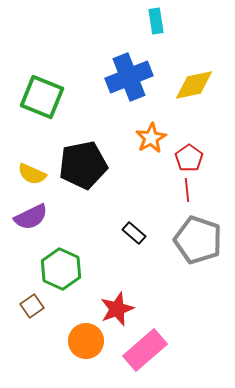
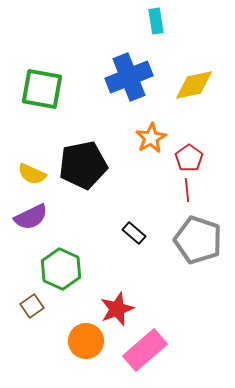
green square: moved 8 px up; rotated 12 degrees counterclockwise
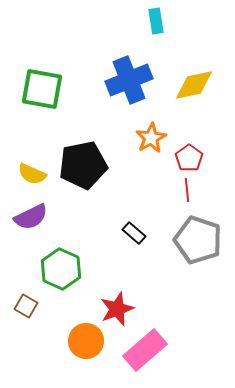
blue cross: moved 3 px down
brown square: moved 6 px left; rotated 25 degrees counterclockwise
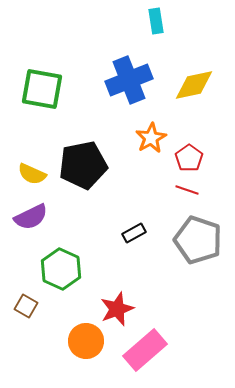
red line: rotated 65 degrees counterclockwise
black rectangle: rotated 70 degrees counterclockwise
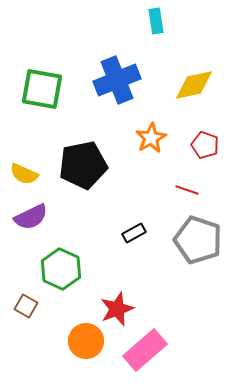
blue cross: moved 12 px left
red pentagon: moved 16 px right, 13 px up; rotated 16 degrees counterclockwise
yellow semicircle: moved 8 px left
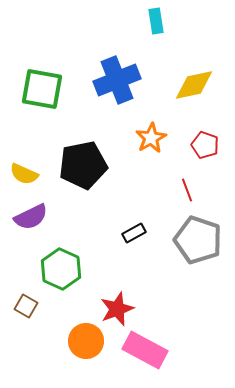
red line: rotated 50 degrees clockwise
pink rectangle: rotated 69 degrees clockwise
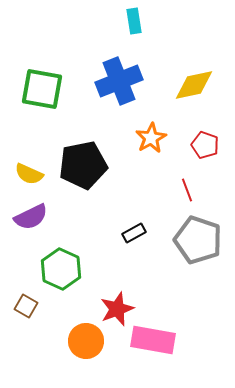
cyan rectangle: moved 22 px left
blue cross: moved 2 px right, 1 px down
yellow semicircle: moved 5 px right
pink rectangle: moved 8 px right, 10 px up; rotated 18 degrees counterclockwise
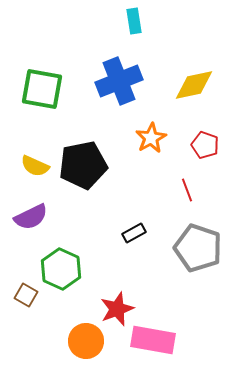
yellow semicircle: moved 6 px right, 8 px up
gray pentagon: moved 8 px down
brown square: moved 11 px up
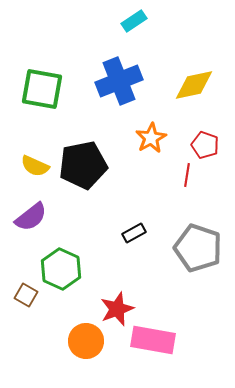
cyan rectangle: rotated 65 degrees clockwise
red line: moved 15 px up; rotated 30 degrees clockwise
purple semicircle: rotated 12 degrees counterclockwise
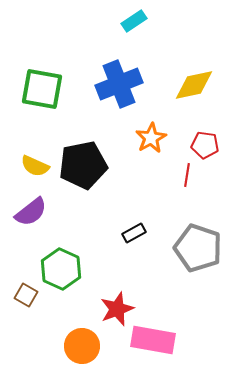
blue cross: moved 3 px down
red pentagon: rotated 12 degrees counterclockwise
purple semicircle: moved 5 px up
orange circle: moved 4 px left, 5 px down
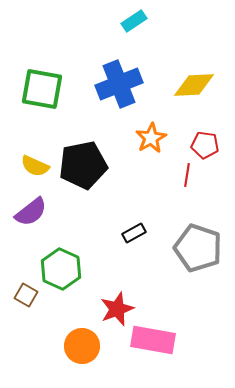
yellow diamond: rotated 9 degrees clockwise
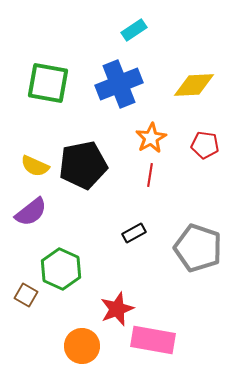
cyan rectangle: moved 9 px down
green square: moved 6 px right, 6 px up
red line: moved 37 px left
